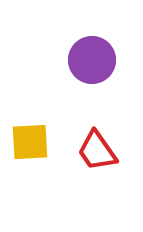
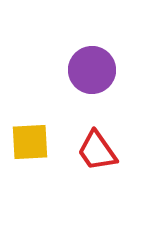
purple circle: moved 10 px down
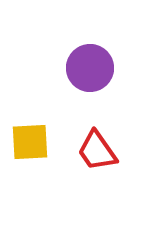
purple circle: moved 2 px left, 2 px up
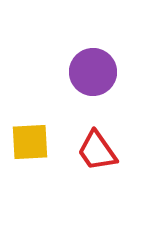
purple circle: moved 3 px right, 4 px down
